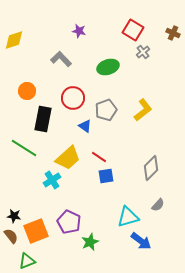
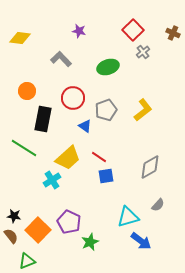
red square: rotated 15 degrees clockwise
yellow diamond: moved 6 px right, 2 px up; rotated 25 degrees clockwise
gray diamond: moved 1 px left, 1 px up; rotated 15 degrees clockwise
orange square: moved 2 px right, 1 px up; rotated 25 degrees counterclockwise
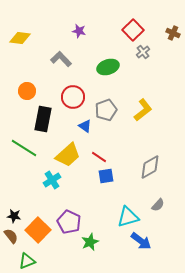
red circle: moved 1 px up
yellow trapezoid: moved 3 px up
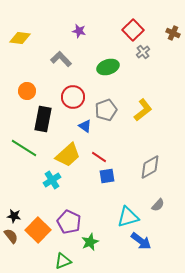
blue square: moved 1 px right
green triangle: moved 36 px right
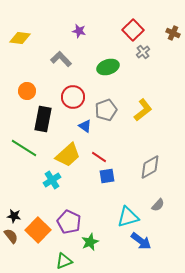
green triangle: moved 1 px right
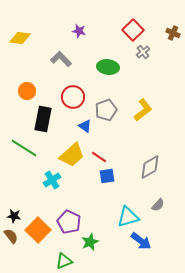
green ellipse: rotated 25 degrees clockwise
yellow trapezoid: moved 4 px right
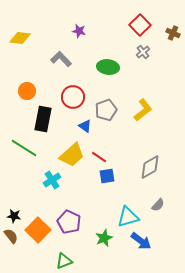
red square: moved 7 px right, 5 px up
green star: moved 14 px right, 4 px up
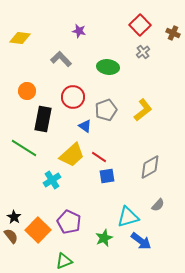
black star: moved 1 px down; rotated 24 degrees clockwise
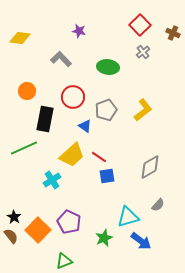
black rectangle: moved 2 px right
green line: rotated 56 degrees counterclockwise
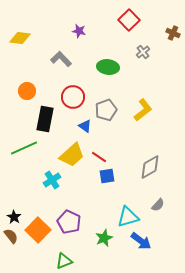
red square: moved 11 px left, 5 px up
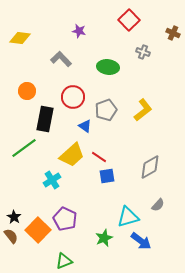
gray cross: rotated 32 degrees counterclockwise
green line: rotated 12 degrees counterclockwise
purple pentagon: moved 4 px left, 3 px up
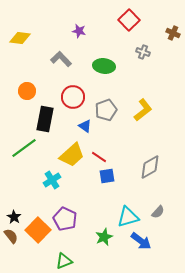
green ellipse: moved 4 px left, 1 px up
gray semicircle: moved 7 px down
green star: moved 1 px up
